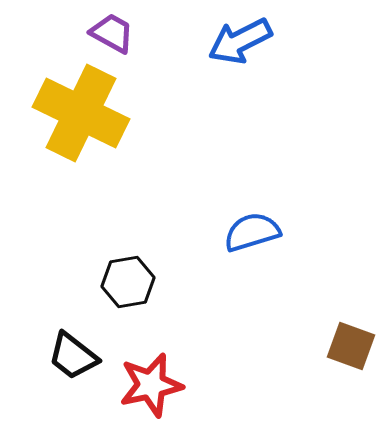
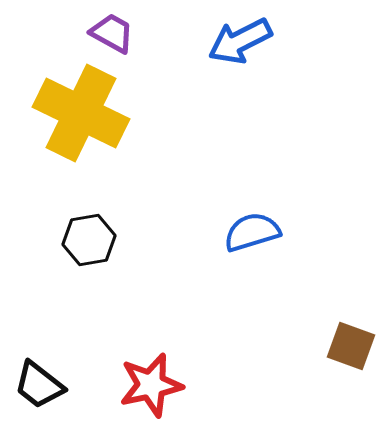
black hexagon: moved 39 px left, 42 px up
black trapezoid: moved 34 px left, 29 px down
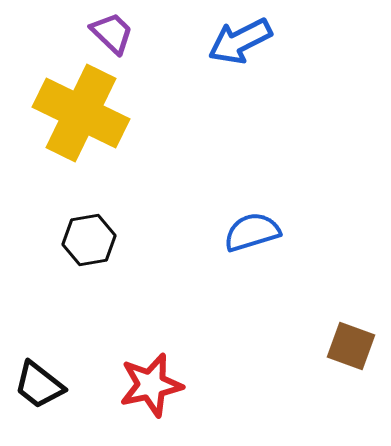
purple trapezoid: rotated 15 degrees clockwise
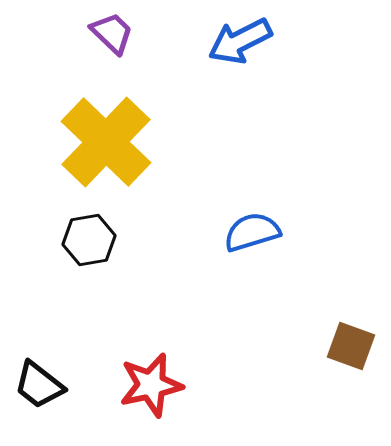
yellow cross: moved 25 px right, 29 px down; rotated 18 degrees clockwise
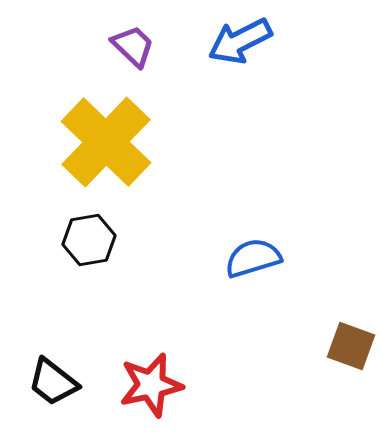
purple trapezoid: moved 21 px right, 13 px down
blue semicircle: moved 1 px right, 26 px down
black trapezoid: moved 14 px right, 3 px up
